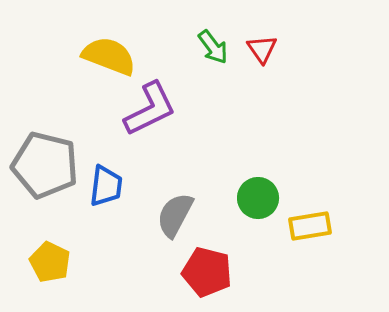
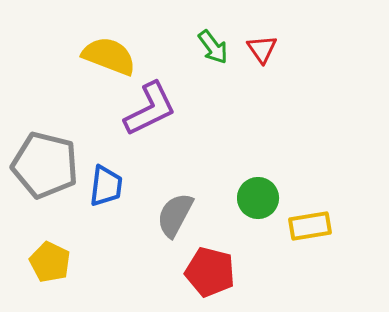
red pentagon: moved 3 px right
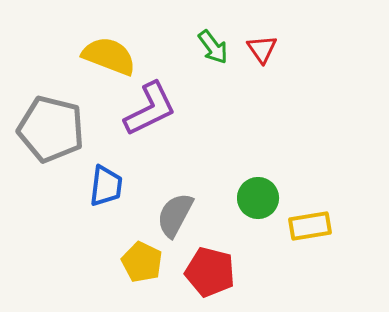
gray pentagon: moved 6 px right, 36 px up
yellow pentagon: moved 92 px right
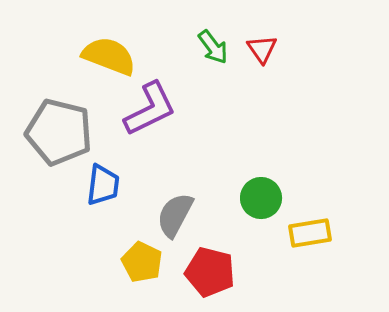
gray pentagon: moved 8 px right, 3 px down
blue trapezoid: moved 3 px left, 1 px up
green circle: moved 3 px right
yellow rectangle: moved 7 px down
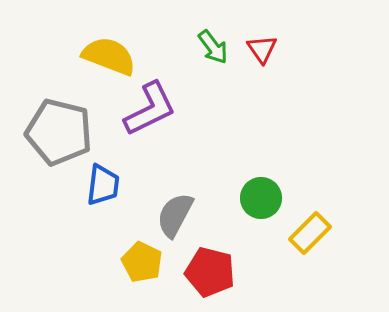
yellow rectangle: rotated 36 degrees counterclockwise
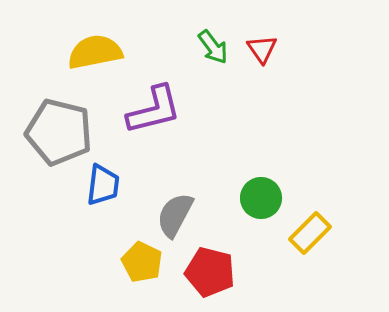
yellow semicircle: moved 14 px left, 4 px up; rotated 32 degrees counterclockwise
purple L-shape: moved 4 px right, 1 px down; rotated 12 degrees clockwise
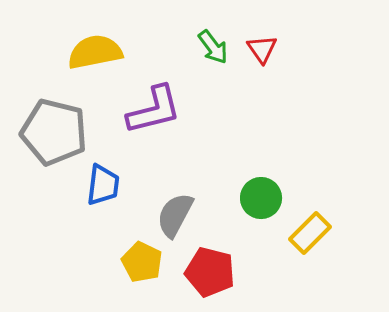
gray pentagon: moved 5 px left
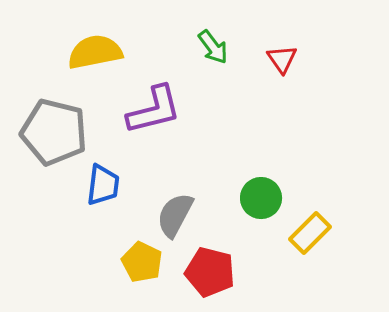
red triangle: moved 20 px right, 10 px down
